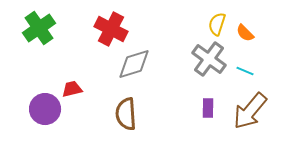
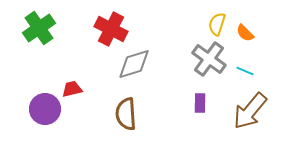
purple rectangle: moved 8 px left, 5 px up
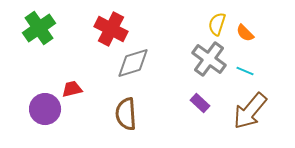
gray diamond: moved 1 px left, 1 px up
purple rectangle: rotated 48 degrees counterclockwise
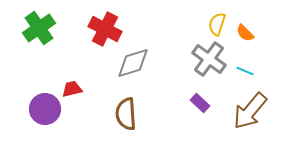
red cross: moved 6 px left
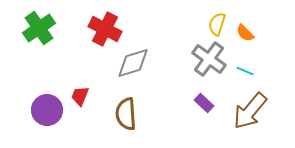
red trapezoid: moved 8 px right, 7 px down; rotated 55 degrees counterclockwise
purple rectangle: moved 4 px right
purple circle: moved 2 px right, 1 px down
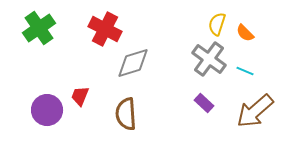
brown arrow: moved 5 px right; rotated 9 degrees clockwise
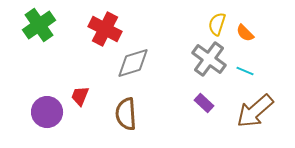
green cross: moved 3 px up
purple circle: moved 2 px down
